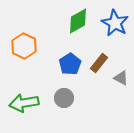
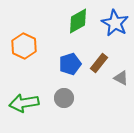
blue pentagon: rotated 15 degrees clockwise
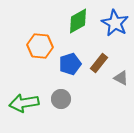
orange hexagon: moved 16 px right; rotated 20 degrees counterclockwise
gray circle: moved 3 px left, 1 px down
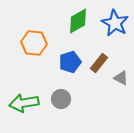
orange hexagon: moved 6 px left, 3 px up
blue pentagon: moved 2 px up
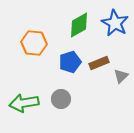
green diamond: moved 1 px right, 4 px down
brown rectangle: rotated 30 degrees clockwise
gray triangle: moved 2 px up; rotated 49 degrees clockwise
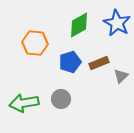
blue star: moved 2 px right
orange hexagon: moved 1 px right
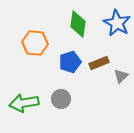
green diamond: moved 1 px left, 1 px up; rotated 52 degrees counterclockwise
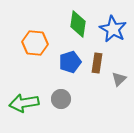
blue star: moved 4 px left, 6 px down
brown rectangle: moved 2 px left; rotated 60 degrees counterclockwise
gray triangle: moved 2 px left, 3 px down
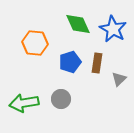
green diamond: rotated 32 degrees counterclockwise
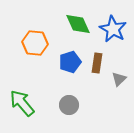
gray circle: moved 8 px right, 6 px down
green arrow: moved 2 px left; rotated 60 degrees clockwise
